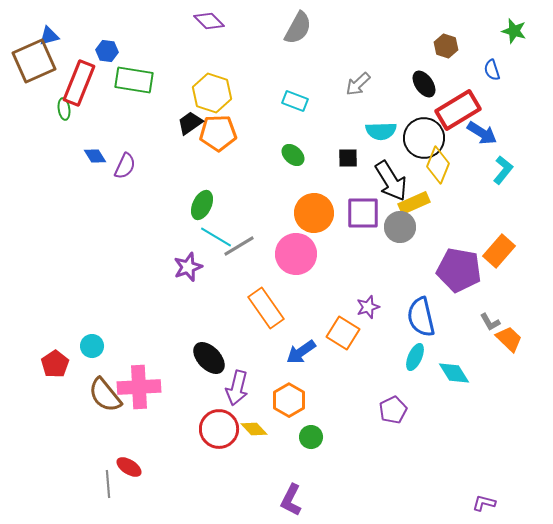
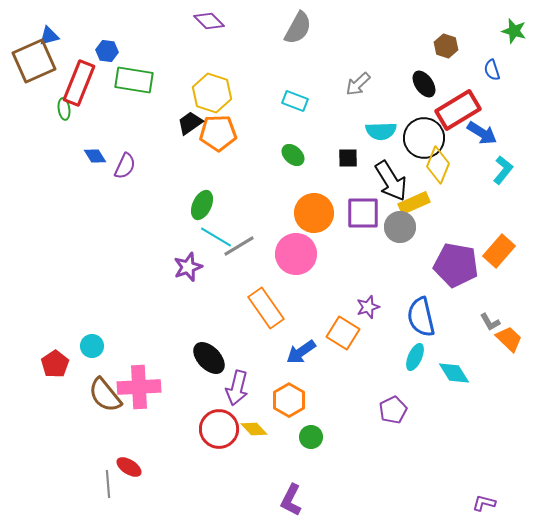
purple pentagon at (459, 270): moved 3 px left, 5 px up
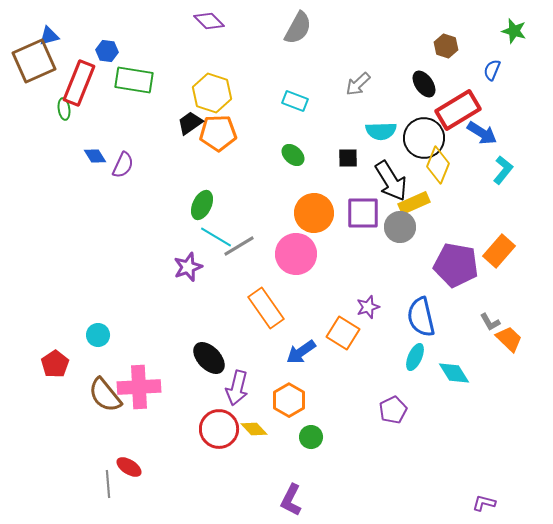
blue semicircle at (492, 70): rotated 40 degrees clockwise
purple semicircle at (125, 166): moved 2 px left, 1 px up
cyan circle at (92, 346): moved 6 px right, 11 px up
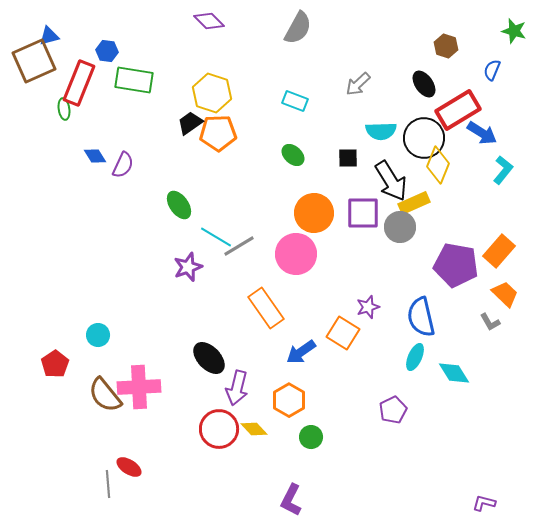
green ellipse at (202, 205): moved 23 px left; rotated 60 degrees counterclockwise
orange trapezoid at (509, 339): moved 4 px left, 45 px up
